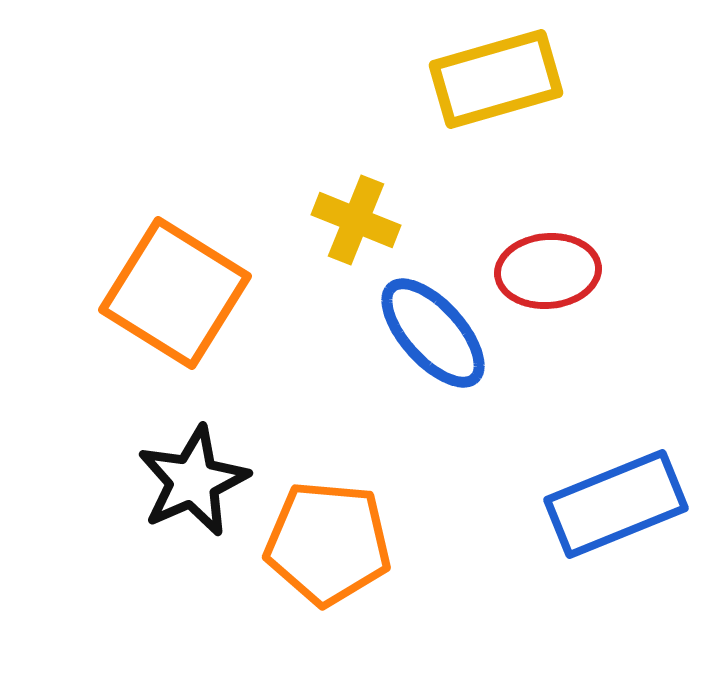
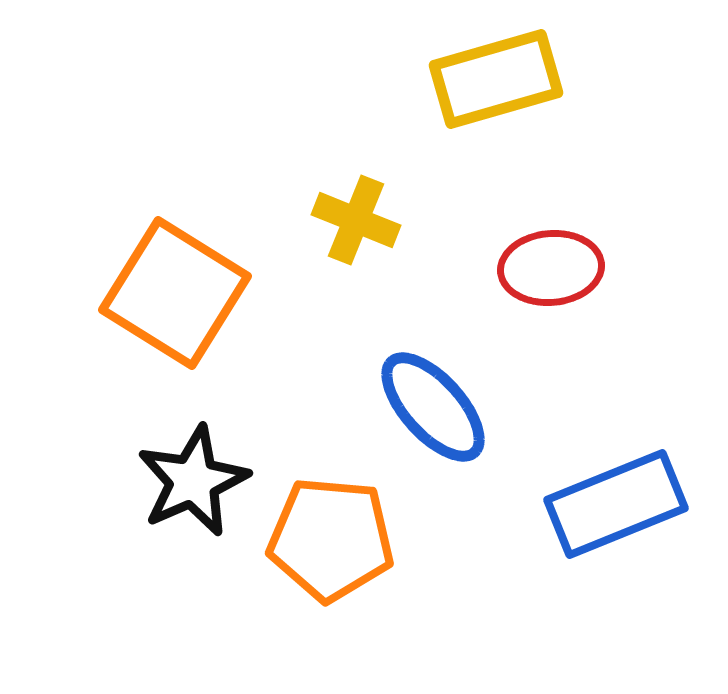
red ellipse: moved 3 px right, 3 px up
blue ellipse: moved 74 px down
orange pentagon: moved 3 px right, 4 px up
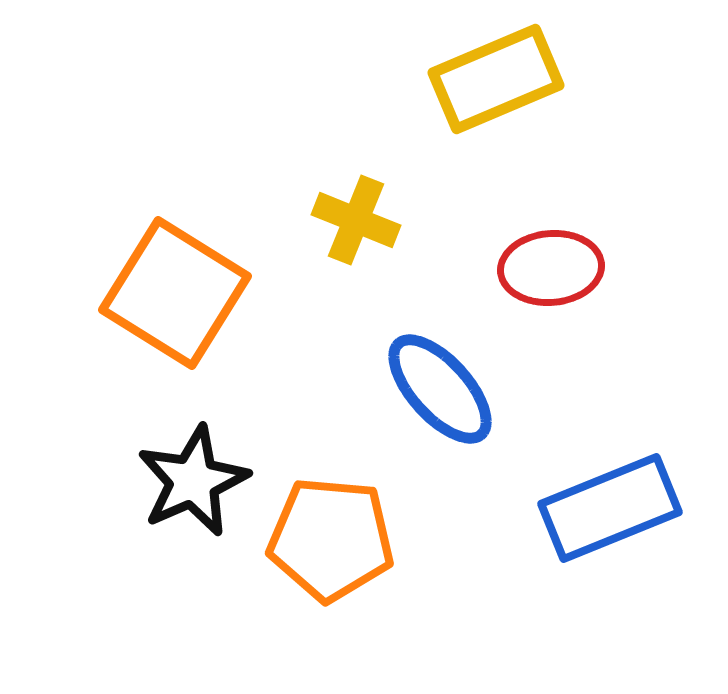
yellow rectangle: rotated 7 degrees counterclockwise
blue ellipse: moved 7 px right, 18 px up
blue rectangle: moved 6 px left, 4 px down
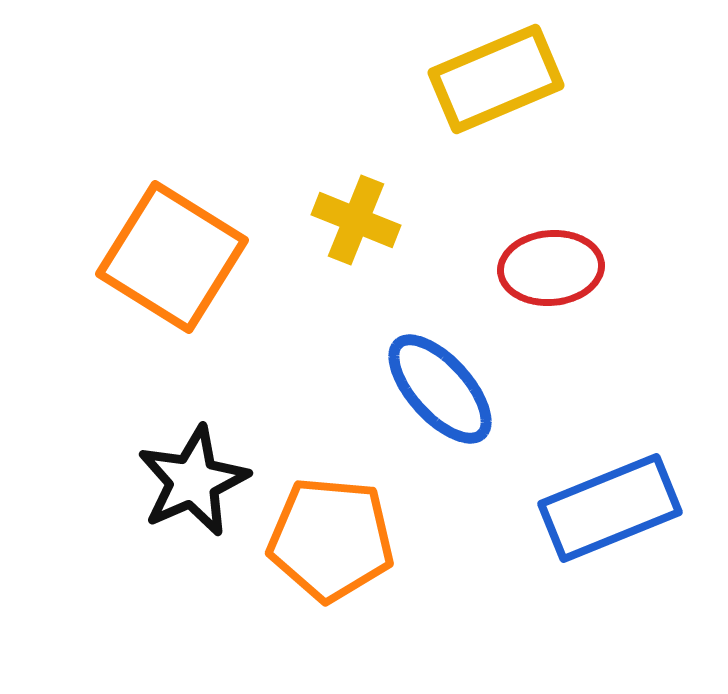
orange square: moved 3 px left, 36 px up
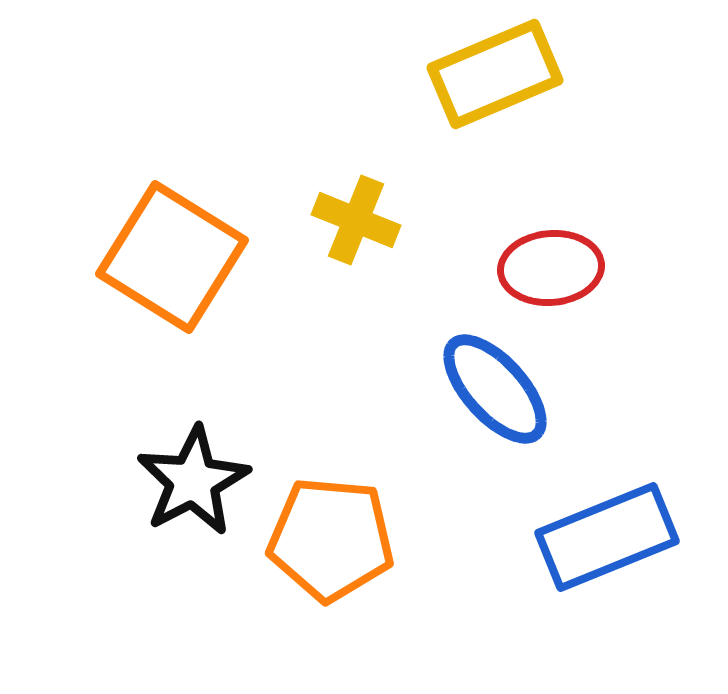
yellow rectangle: moved 1 px left, 5 px up
blue ellipse: moved 55 px right
black star: rotated 4 degrees counterclockwise
blue rectangle: moved 3 px left, 29 px down
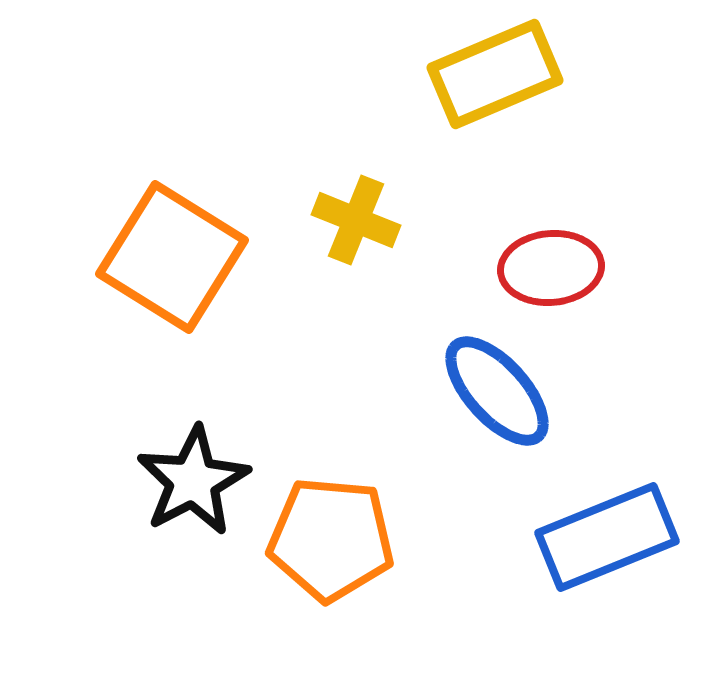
blue ellipse: moved 2 px right, 2 px down
